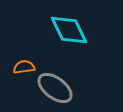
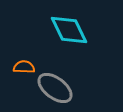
orange semicircle: rotated 10 degrees clockwise
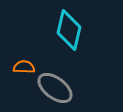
cyan diamond: rotated 39 degrees clockwise
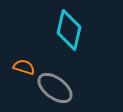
orange semicircle: rotated 15 degrees clockwise
